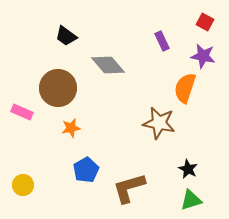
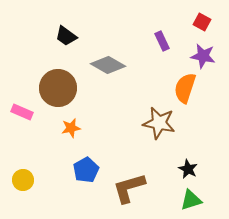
red square: moved 3 px left
gray diamond: rotated 20 degrees counterclockwise
yellow circle: moved 5 px up
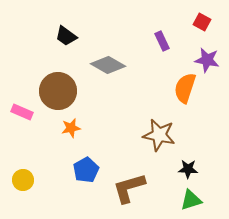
purple star: moved 4 px right, 4 px down
brown circle: moved 3 px down
brown star: moved 12 px down
black star: rotated 24 degrees counterclockwise
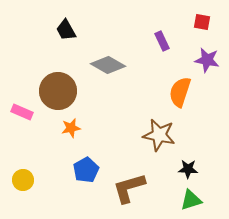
red square: rotated 18 degrees counterclockwise
black trapezoid: moved 6 px up; rotated 25 degrees clockwise
orange semicircle: moved 5 px left, 4 px down
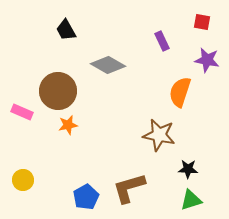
orange star: moved 3 px left, 3 px up
blue pentagon: moved 27 px down
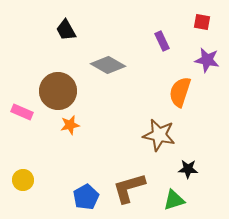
orange star: moved 2 px right
green triangle: moved 17 px left
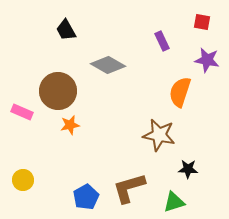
green triangle: moved 2 px down
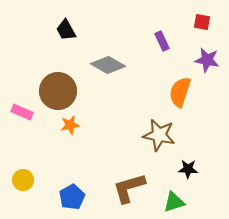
blue pentagon: moved 14 px left
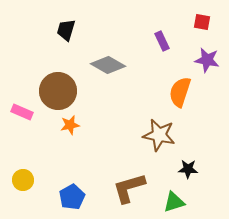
black trapezoid: rotated 45 degrees clockwise
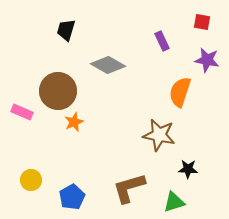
orange star: moved 4 px right, 3 px up; rotated 12 degrees counterclockwise
yellow circle: moved 8 px right
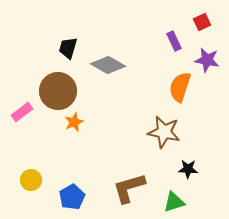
red square: rotated 36 degrees counterclockwise
black trapezoid: moved 2 px right, 18 px down
purple rectangle: moved 12 px right
orange semicircle: moved 5 px up
pink rectangle: rotated 60 degrees counterclockwise
brown star: moved 5 px right, 3 px up
